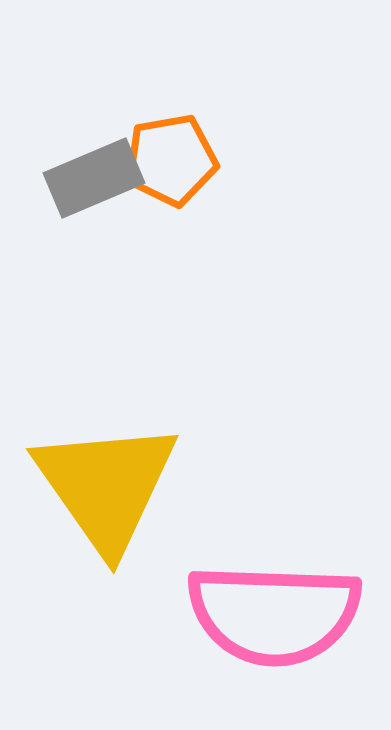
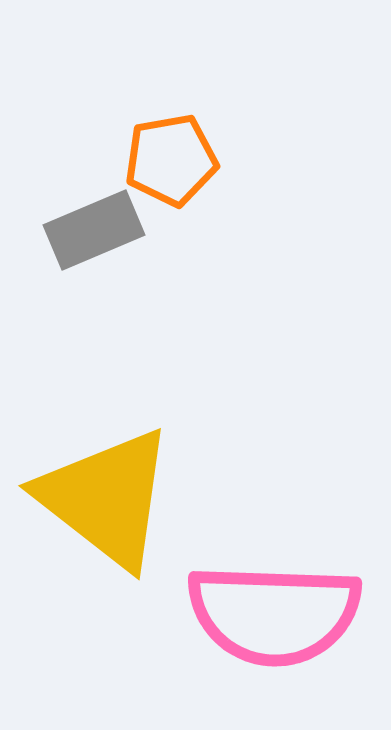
gray rectangle: moved 52 px down
yellow triangle: moved 12 px down; rotated 17 degrees counterclockwise
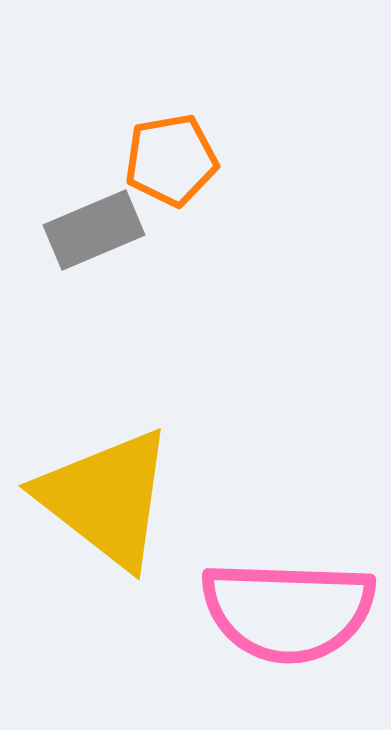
pink semicircle: moved 14 px right, 3 px up
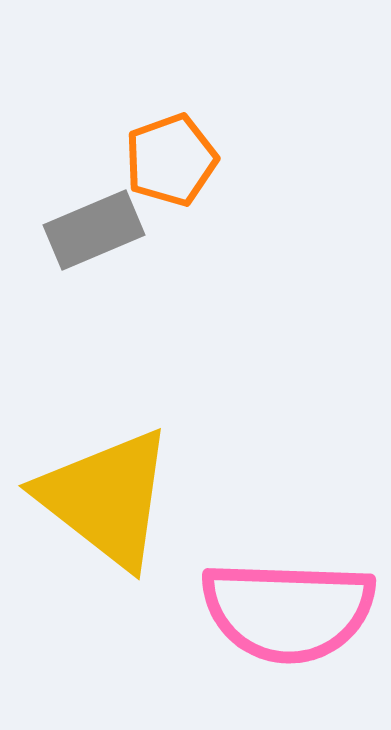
orange pentagon: rotated 10 degrees counterclockwise
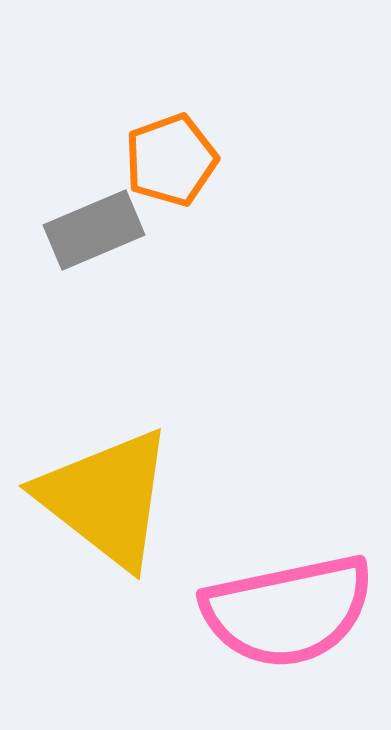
pink semicircle: rotated 14 degrees counterclockwise
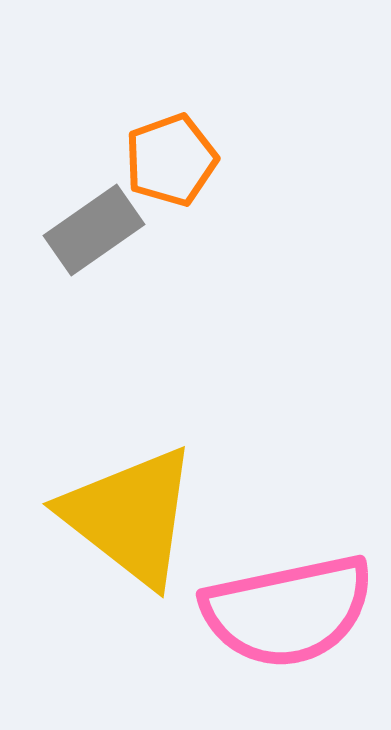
gray rectangle: rotated 12 degrees counterclockwise
yellow triangle: moved 24 px right, 18 px down
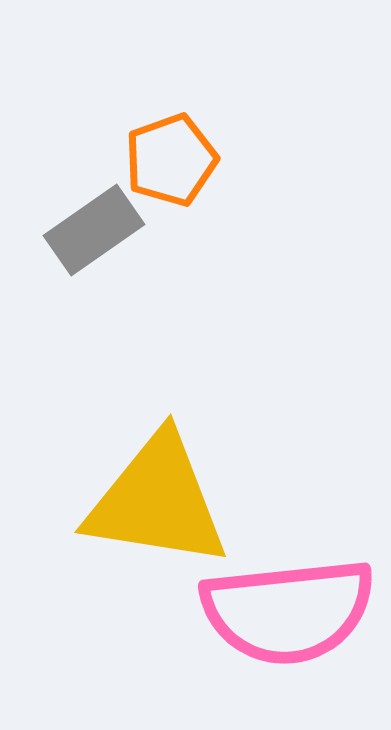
yellow triangle: moved 27 px right, 15 px up; rotated 29 degrees counterclockwise
pink semicircle: rotated 6 degrees clockwise
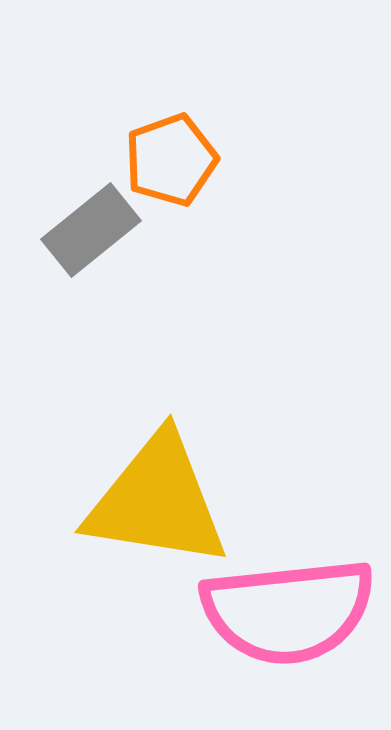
gray rectangle: moved 3 px left; rotated 4 degrees counterclockwise
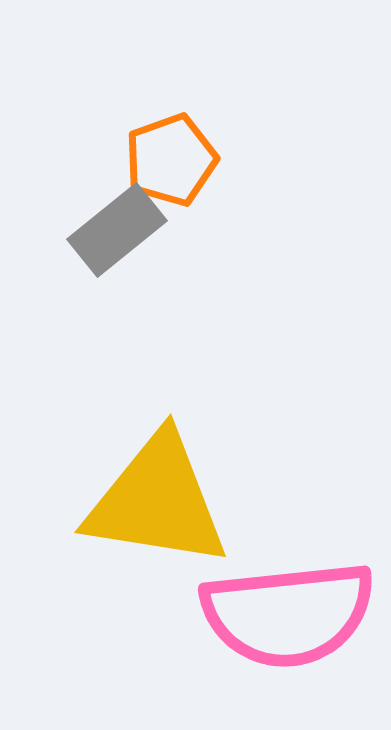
gray rectangle: moved 26 px right
pink semicircle: moved 3 px down
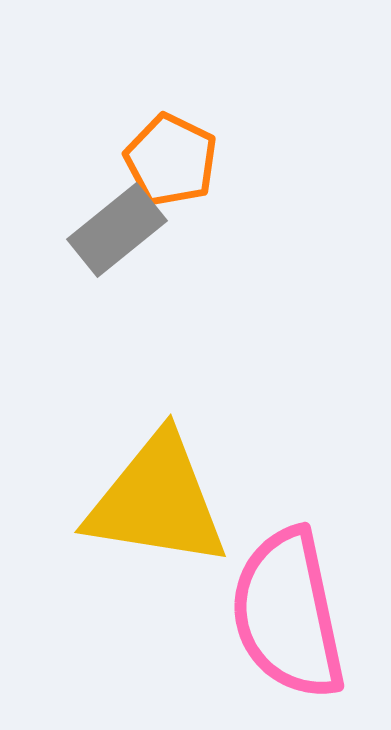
orange pentagon: rotated 26 degrees counterclockwise
pink semicircle: rotated 84 degrees clockwise
